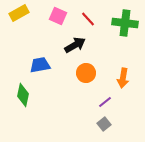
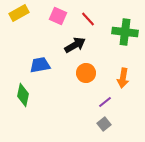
green cross: moved 9 px down
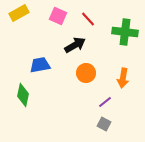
gray square: rotated 24 degrees counterclockwise
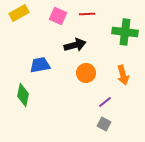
red line: moved 1 px left, 5 px up; rotated 49 degrees counterclockwise
black arrow: rotated 15 degrees clockwise
orange arrow: moved 3 px up; rotated 24 degrees counterclockwise
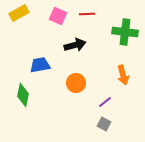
orange circle: moved 10 px left, 10 px down
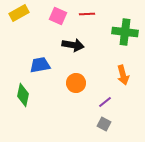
black arrow: moved 2 px left; rotated 25 degrees clockwise
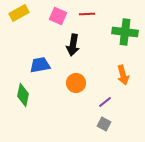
black arrow: rotated 90 degrees clockwise
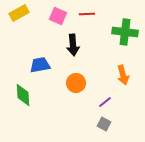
black arrow: rotated 15 degrees counterclockwise
green diamond: rotated 15 degrees counterclockwise
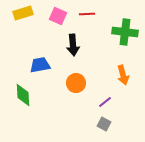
yellow rectangle: moved 4 px right; rotated 12 degrees clockwise
